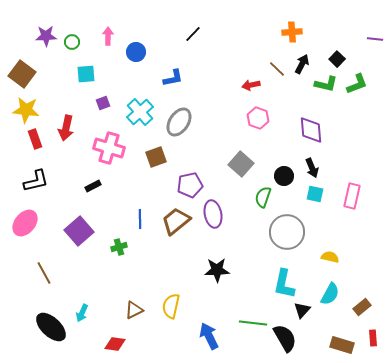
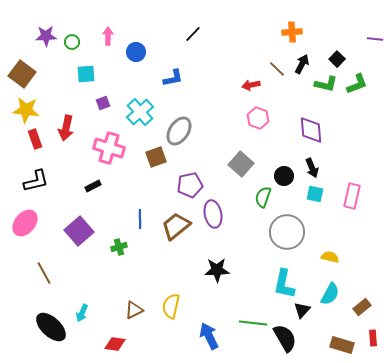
gray ellipse at (179, 122): moved 9 px down
brown trapezoid at (176, 221): moved 5 px down
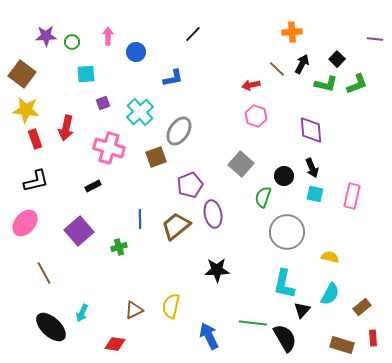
pink hexagon at (258, 118): moved 2 px left, 2 px up
purple pentagon at (190, 185): rotated 10 degrees counterclockwise
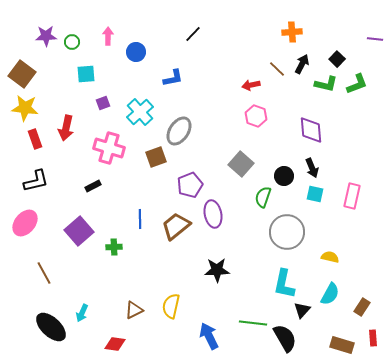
yellow star at (26, 110): moved 1 px left, 2 px up
green cross at (119, 247): moved 5 px left; rotated 14 degrees clockwise
brown rectangle at (362, 307): rotated 18 degrees counterclockwise
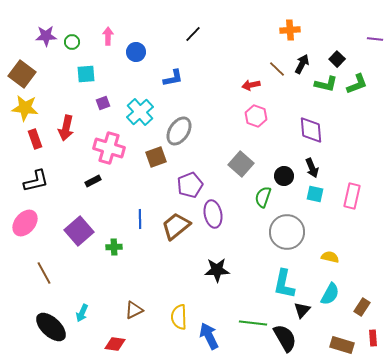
orange cross at (292, 32): moved 2 px left, 2 px up
black rectangle at (93, 186): moved 5 px up
yellow semicircle at (171, 306): moved 8 px right, 11 px down; rotated 15 degrees counterclockwise
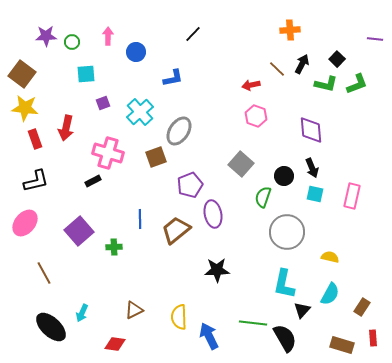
pink cross at (109, 148): moved 1 px left, 5 px down
brown trapezoid at (176, 226): moved 4 px down
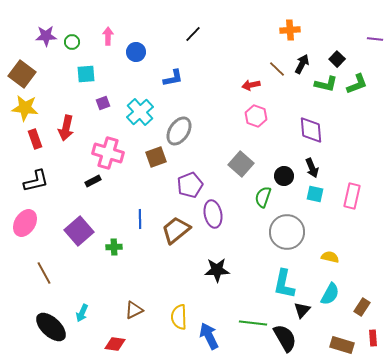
pink ellipse at (25, 223): rotated 8 degrees counterclockwise
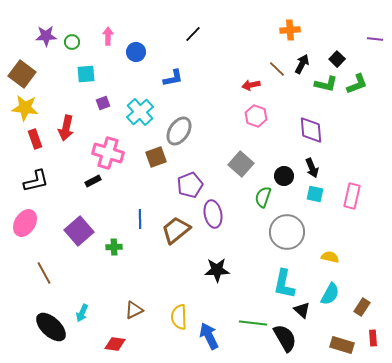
black triangle at (302, 310): rotated 30 degrees counterclockwise
